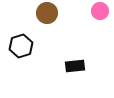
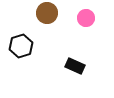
pink circle: moved 14 px left, 7 px down
black rectangle: rotated 30 degrees clockwise
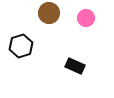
brown circle: moved 2 px right
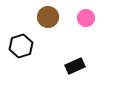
brown circle: moved 1 px left, 4 px down
black rectangle: rotated 48 degrees counterclockwise
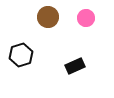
black hexagon: moved 9 px down
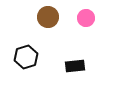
black hexagon: moved 5 px right, 2 px down
black rectangle: rotated 18 degrees clockwise
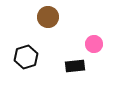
pink circle: moved 8 px right, 26 px down
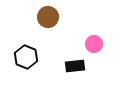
black hexagon: rotated 20 degrees counterclockwise
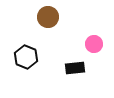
black rectangle: moved 2 px down
